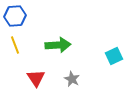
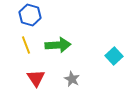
blue hexagon: moved 15 px right, 1 px up; rotated 20 degrees clockwise
yellow line: moved 11 px right
cyan square: rotated 18 degrees counterclockwise
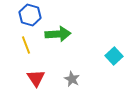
green arrow: moved 11 px up
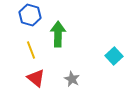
green arrow: rotated 85 degrees counterclockwise
yellow line: moved 5 px right, 5 px down
red triangle: rotated 18 degrees counterclockwise
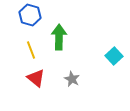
green arrow: moved 1 px right, 3 px down
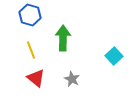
green arrow: moved 4 px right, 1 px down
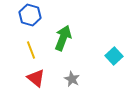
green arrow: rotated 20 degrees clockwise
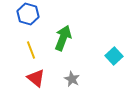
blue hexagon: moved 2 px left, 1 px up
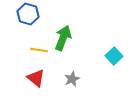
yellow line: moved 8 px right; rotated 60 degrees counterclockwise
gray star: rotated 21 degrees clockwise
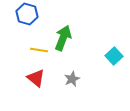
blue hexagon: moved 1 px left
